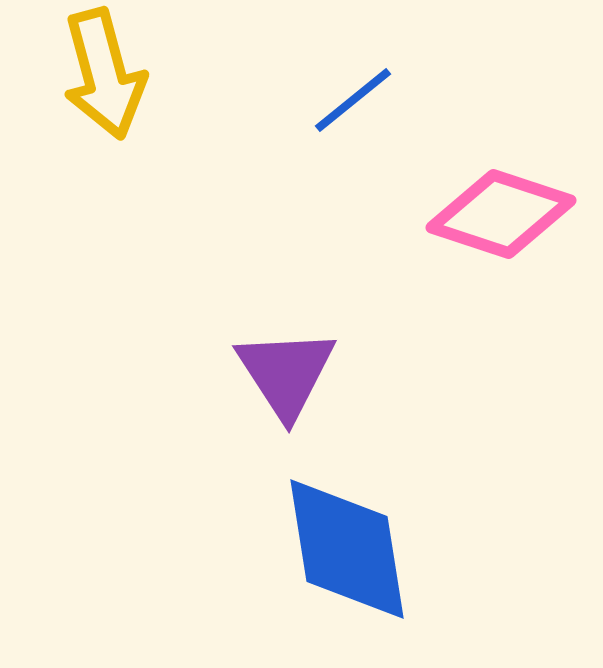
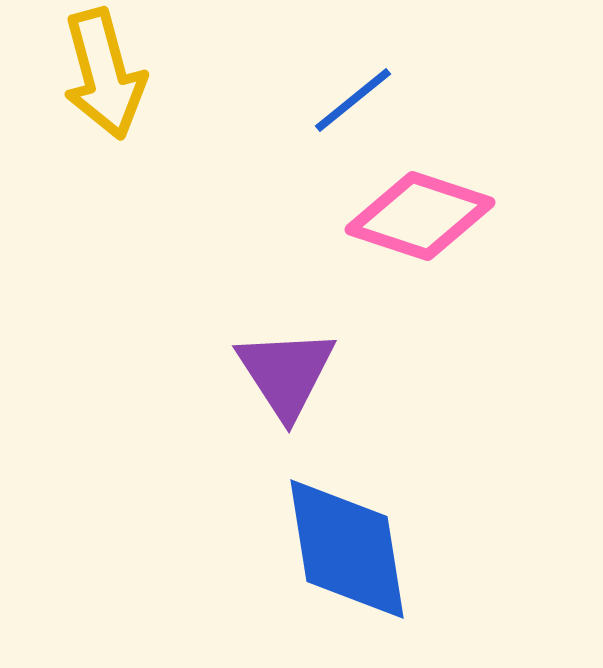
pink diamond: moved 81 px left, 2 px down
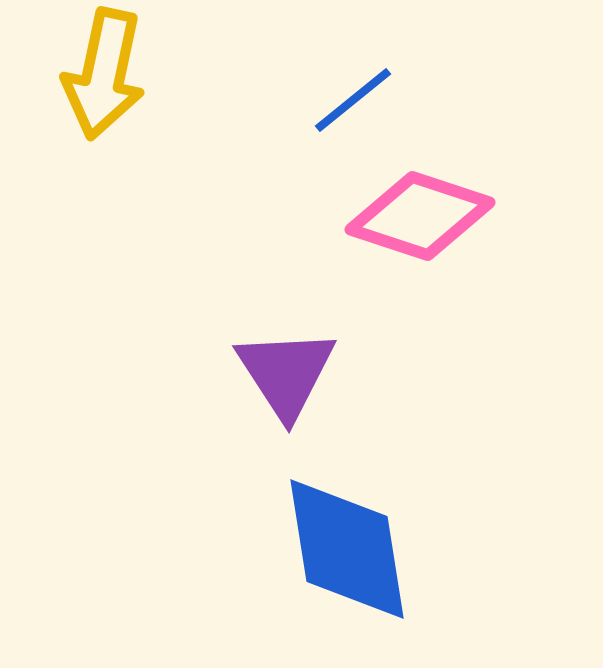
yellow arrow: rotated 27 degrees clockwise
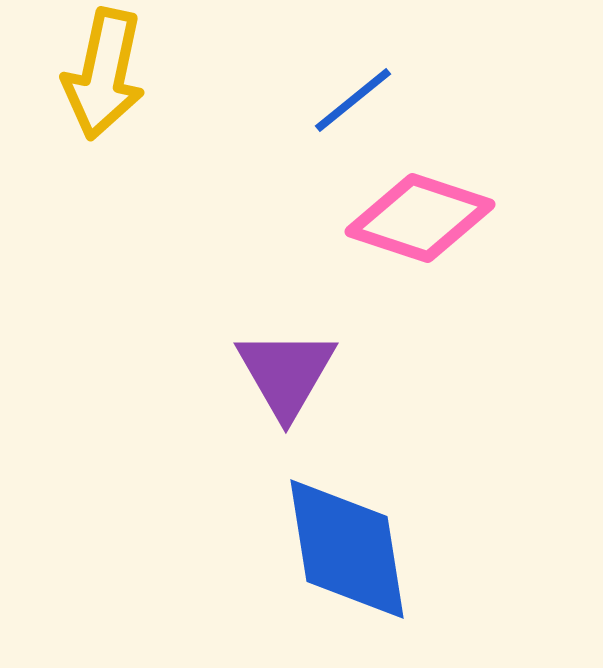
pink diamond: moved 2 px down
purple triangle: rotated 3 degrees clockwise
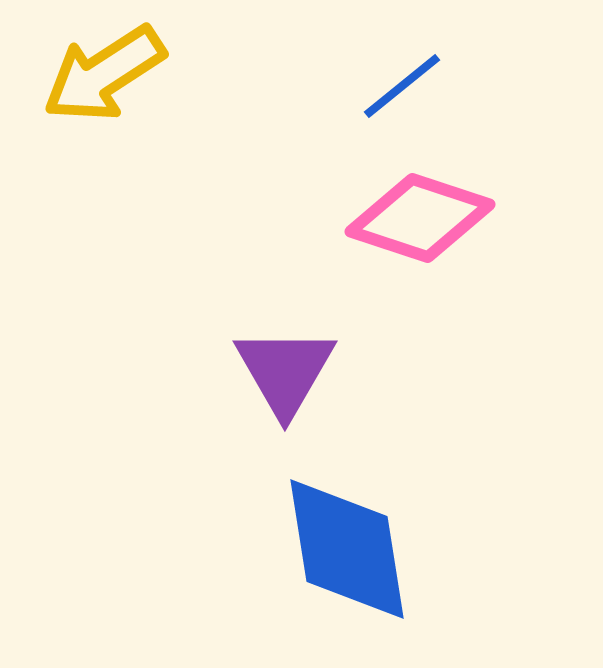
yellow arrow: rotated 45 degrees clockwise
blue line: moved 49 px right, 14 px up
purple triangle: moved 1 px left, 2 px up
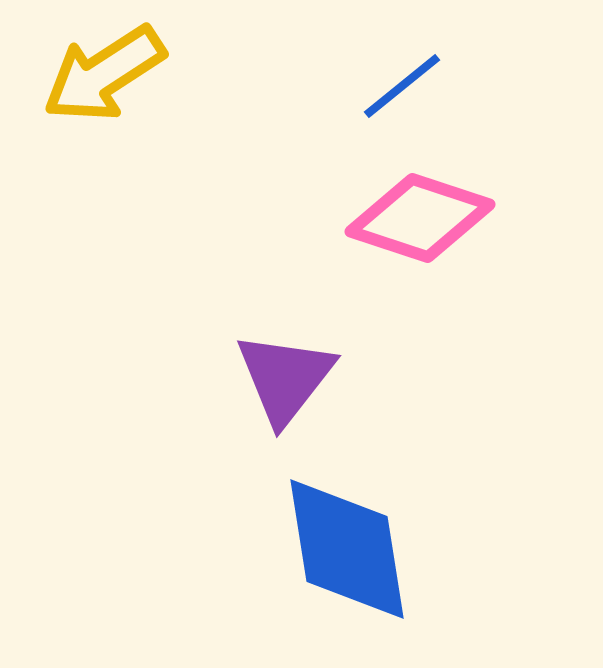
purple triangle: moved 7 px down; rotated 8 degrees clockwise
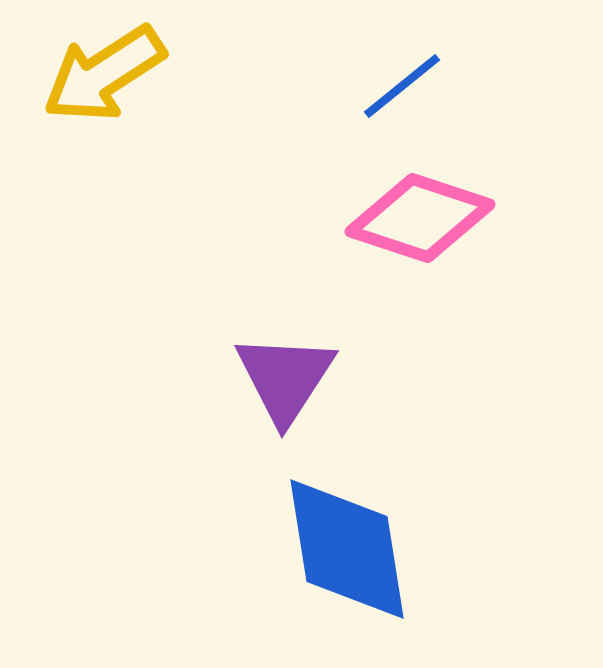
purple triangle: rotated 5 degrees counterclockwise
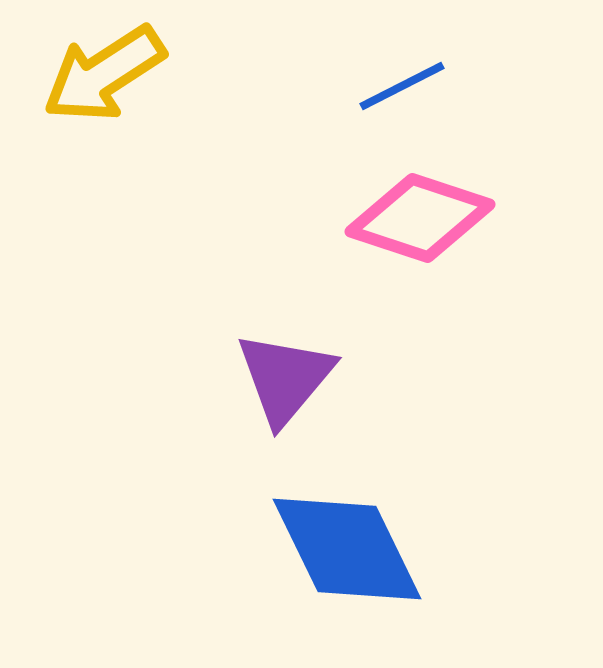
blue line: rotated 12 degrees clockwise
purple triangle: rotated 7 degrees clockwise
blue diamond: rotated 17 degrees counterclockwise
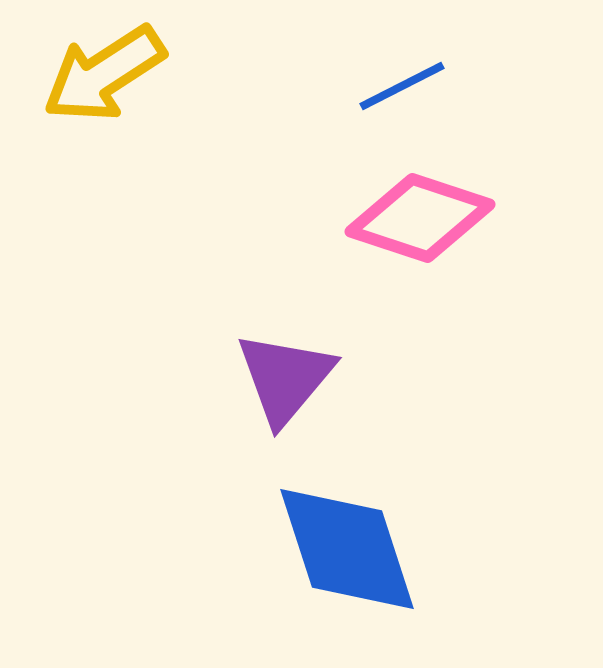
blue diamond: rotated 8 degrees clockwise
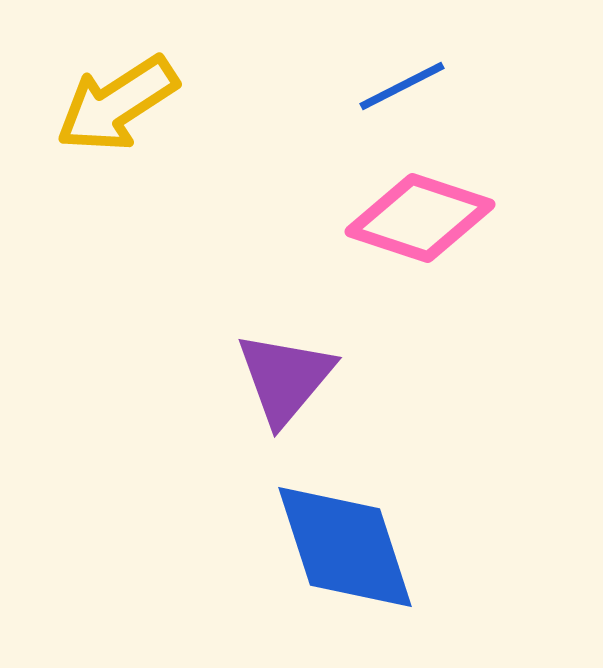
yellow arrow: moved 13 px right, 30 px down
blue diamond: moved 2 px left, 2 px up
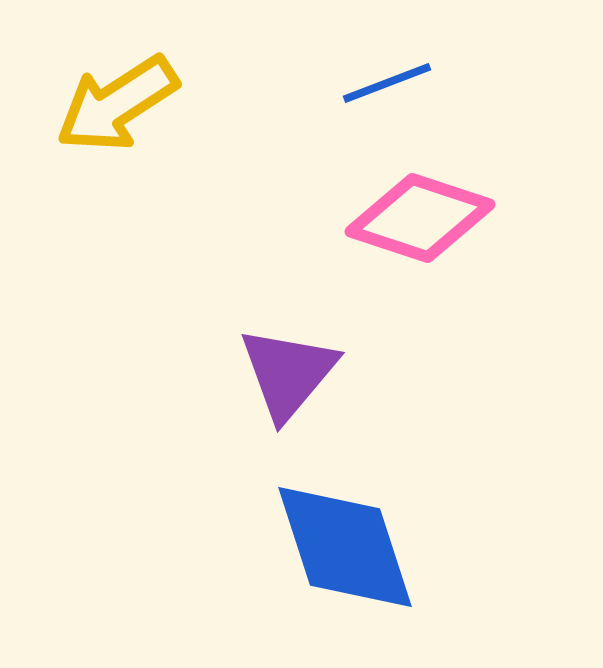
blue line: moved 15 px left, 3 px up; rotated 6 degrees clockwise
purple triangle: moved 3 px right, 5 px up
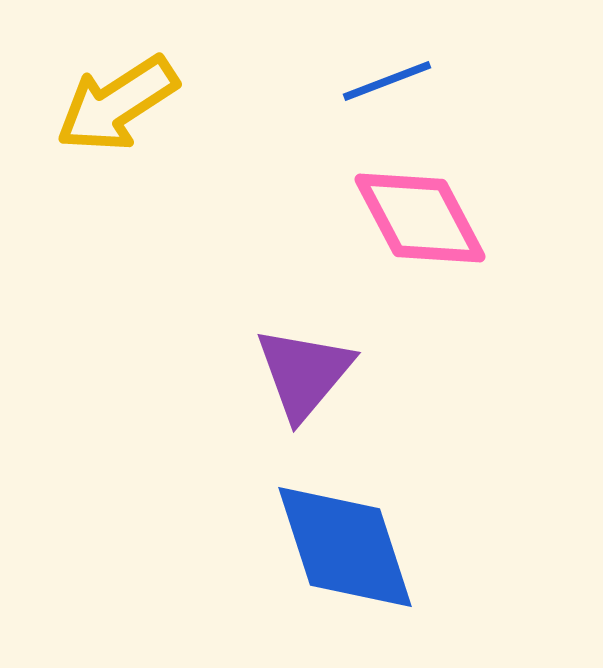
blue line: moved 2 px up
pink diamond: rotated 44 degrees clockwise
purple triangle: moved 16 px right
